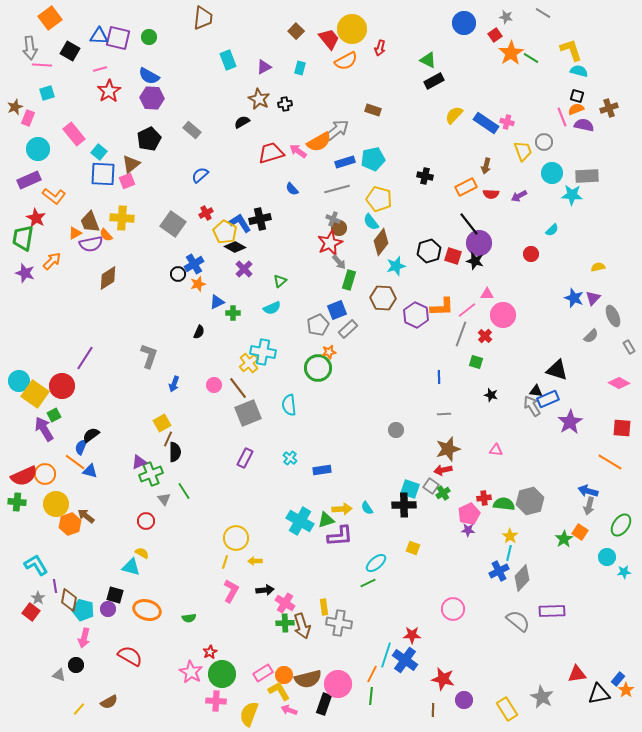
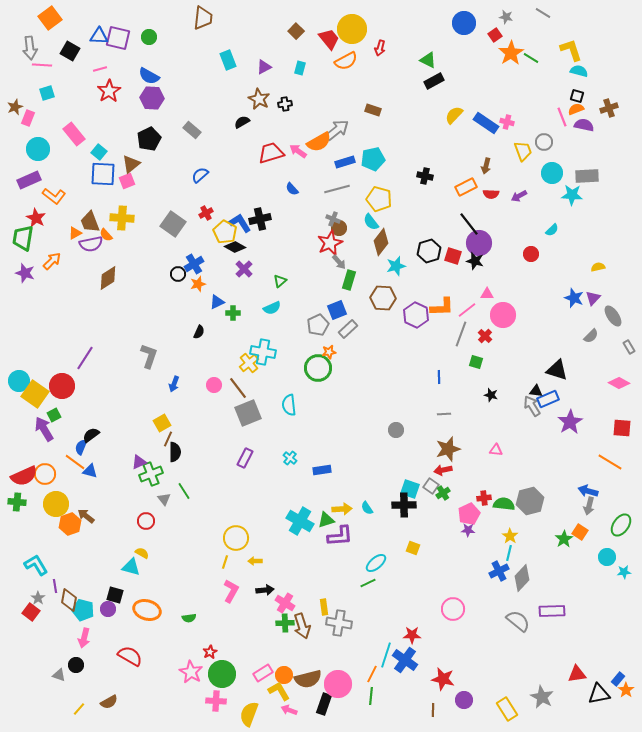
gray ellipse at (613, 316): rotated 10 degrees counterclockwise
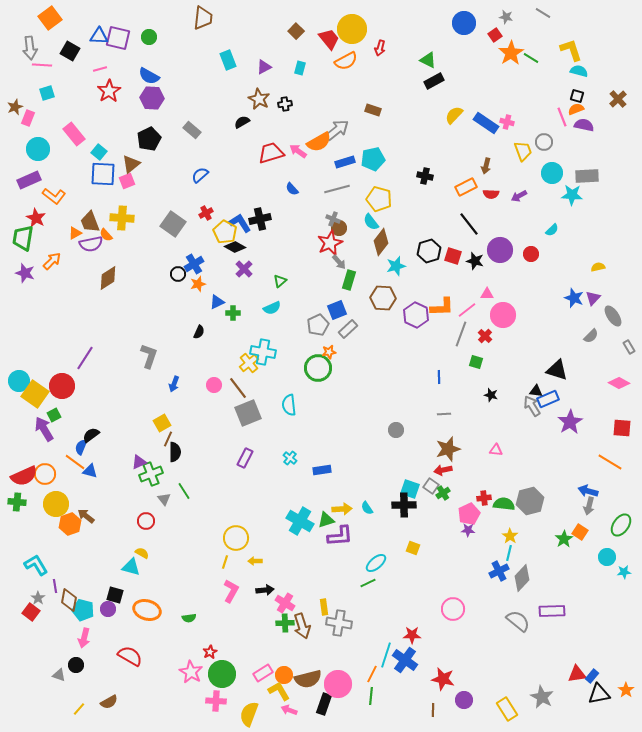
brown cross at (609, 108): moved 9 px right, 9 px up; rotated 24 degrees counterclockwise
purple circle at (479, 243): moved 21 px right, 7 px down
blue rectangle at (618, 679): moved 26 px left, 3 px up
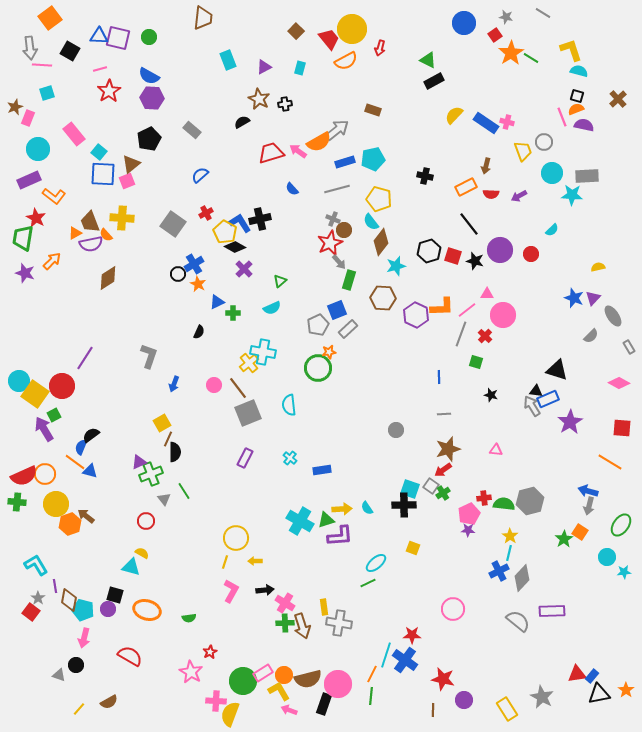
brown circle at (339, 228): moved 5 px right, 2 px down
orange star at (198, 284): rotated 28 degrees counterclockwise
red arrow at (443, 470): rotated 24 degrees counterclockwise
green circle at (222, 674): moved 21 px right, 7 px down
yellow semicircle at (249, 714): moved 19 px left
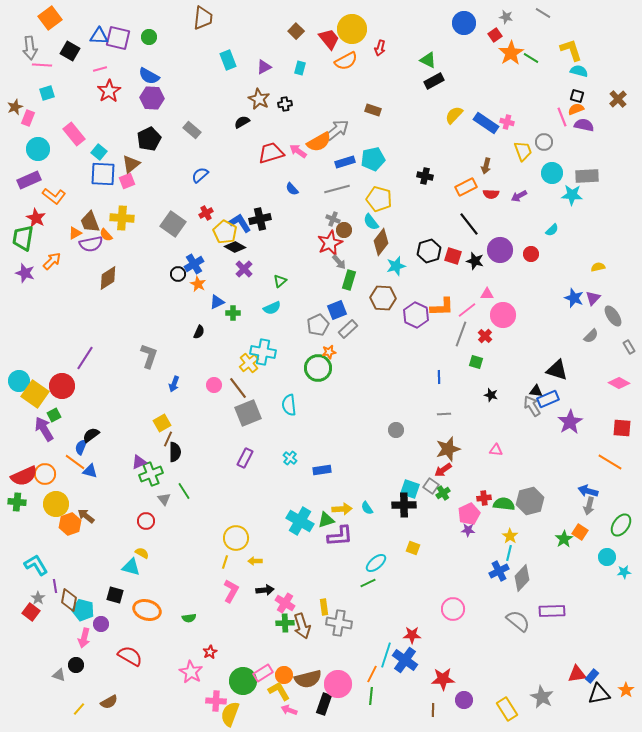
purple circle at (108, 609): moved 7 px left, 15 px down
red star at (443, 679): rotated 15 degrees counterclockwise
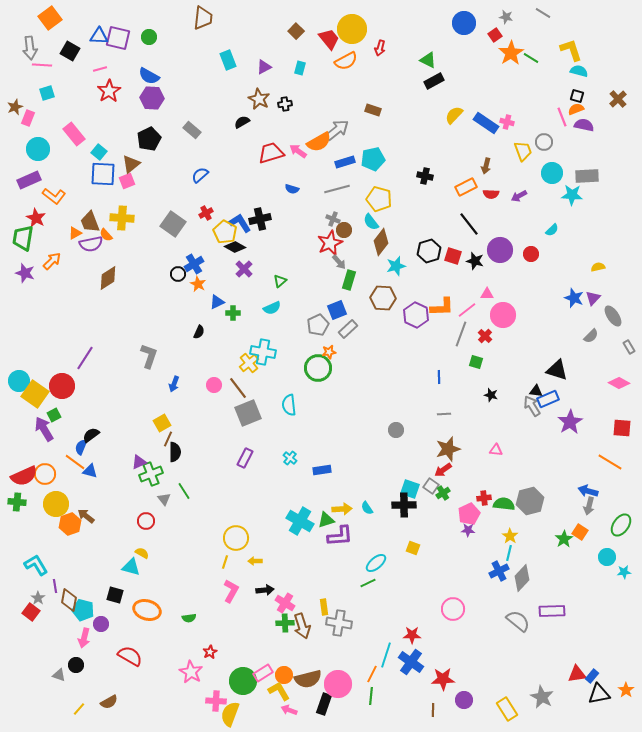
blue semicircle at (292, 189): rotated 32 degrees counterclockwise
blue cross at (405, 660): moved 6 px right, 2 px down
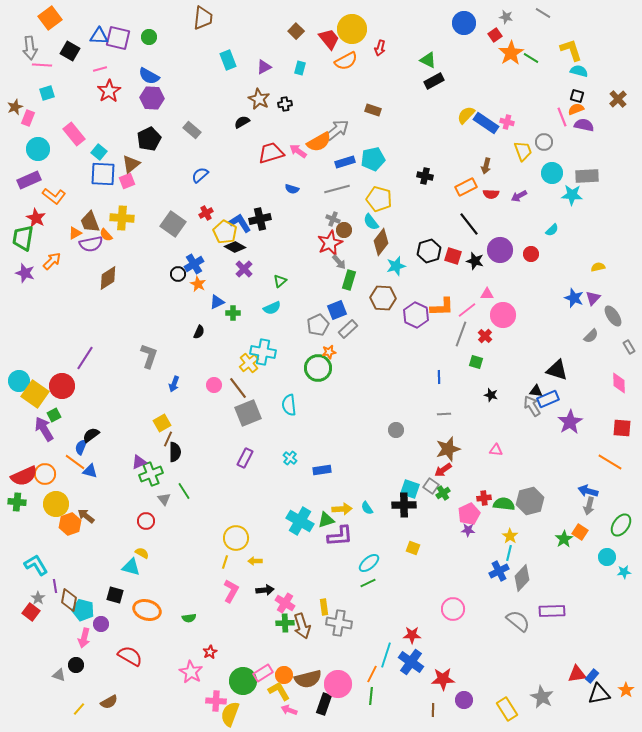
yellow semicircle at (454, 115): moved 12 px right
pink diamond at (619, 383): rotated 60 degrees clockwise
cyan ellipse at (376, 563): moved 7 px left
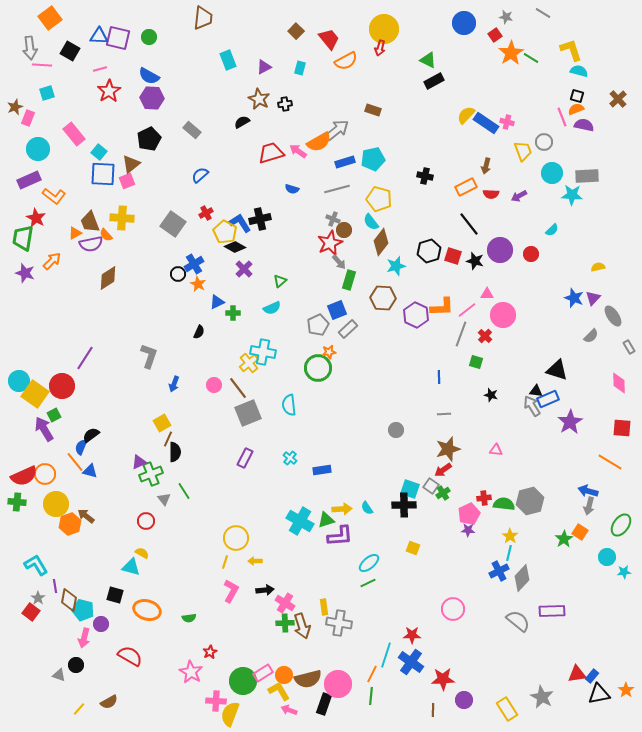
yellow circle at (352, 29): moved 32 px right
orange line at (75, 462): rotated 15 degrees clockwise
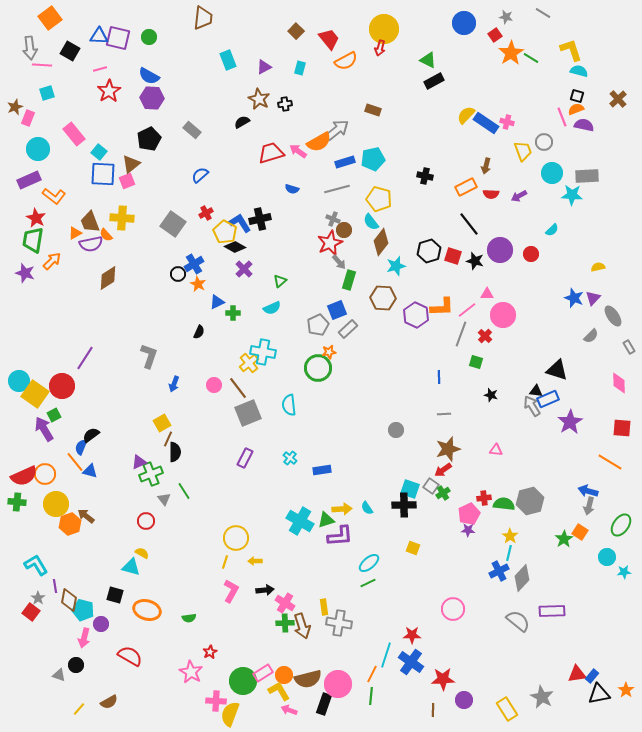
green trapezoid at (23, 238): moved 10 px right, 2 px down
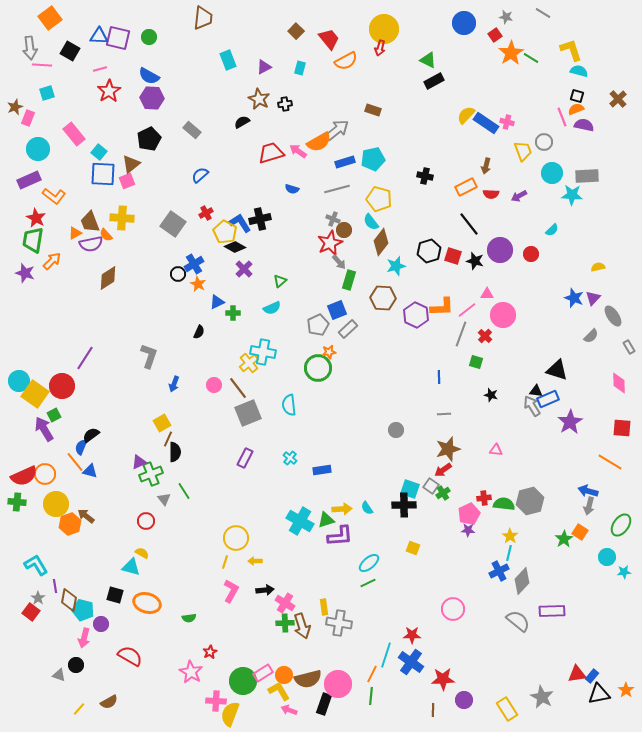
gray diamond at (522, 578): moved 3 px down
orange ellipse at (147, 610): moved 7 px up
